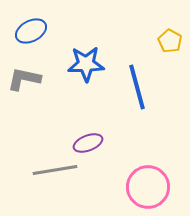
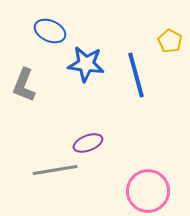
blue ellipse: moved 19 px right; rotated 52 degrees clockwise
blue star: rotated 9 degrees clockwise
gray L-shape: moved 6 px down; rotated 80 degrees counterclockwise
blue line: moved 1 px left, 12 px up
pink circle: moved 4 px down
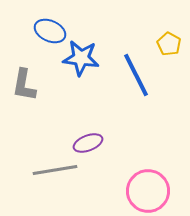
yellow pentagon: moved 1 px left, 3 px down
blue star: moved 5 px left, 6 px up
blue line: rotated 12 degrees counterclockwise
gray L-shape: rotated 12 degrees counterclockwise
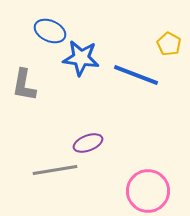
blue line: rotated 42 degrees counterclockwise
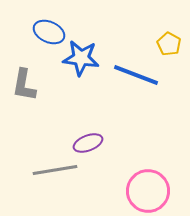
blue ellipse: moved 1 px left, 1 px down
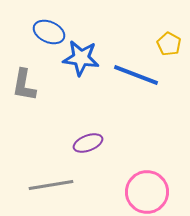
gray line: moved 4 px left, 15 px down
pink circle: moved 1 px left, 1 px down
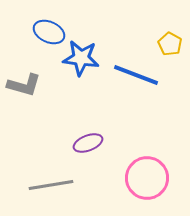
yellow pentagon: moved 1 px right
gray L-shape: rotated 84 degrees counterclockwise
pink circle: moved 14 px up
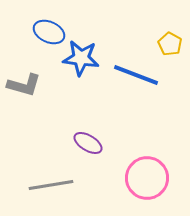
purple ellipse: rotated 52 degrees clockwise
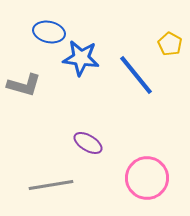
blue ellipse: rotated 12 degrees counterclockwise
blue line: rotated 30 degrees clockwise
